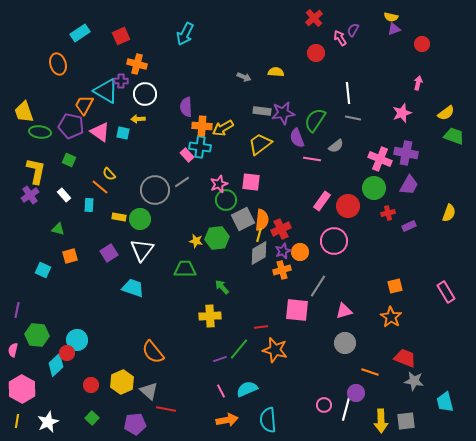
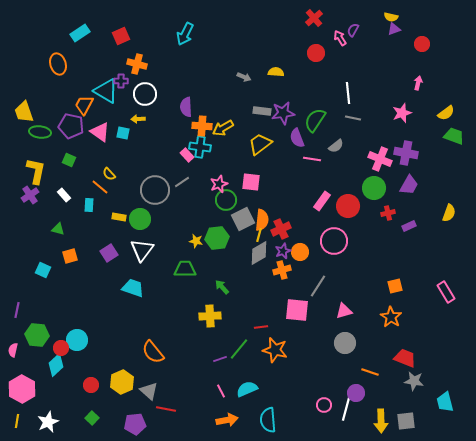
red circle at (67, 353): moved 6 px left, 5 px up
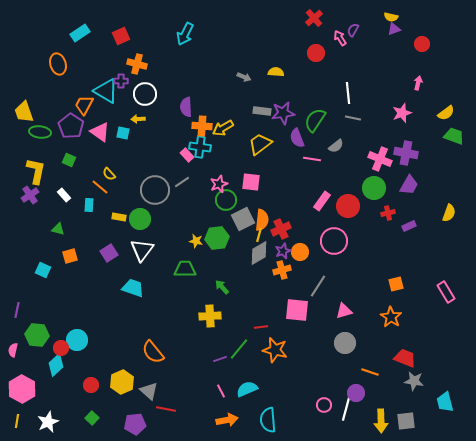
purple pentagon at (71, 126): rotated 20 degrees clockwise
orange square at (395, 286): moved 1 px right, 2 px up
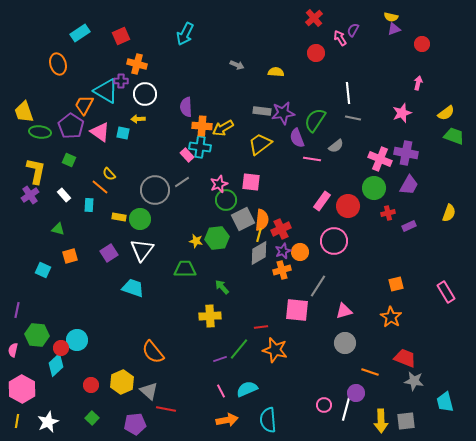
gray arrow at (244, 77): moved 7 px left, 12 px up
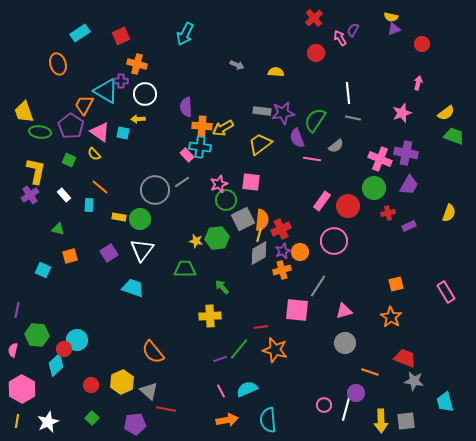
yellow semicircle at (109, 174): moved 15 px left, 20 px up
red circle at (61, 348): moved 3 px right, 1 px down
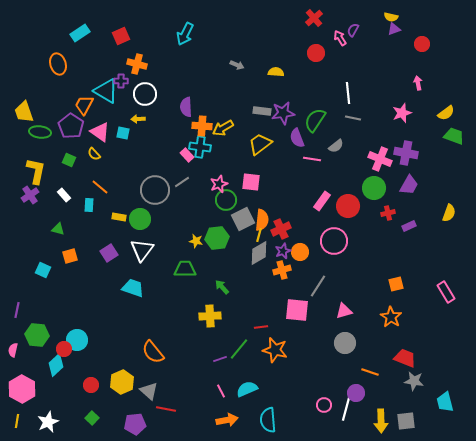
pink arrow at (418, 83): rotated 24 degrees counterclockwise
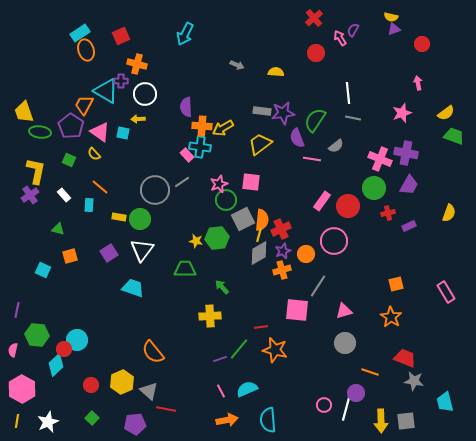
orange ellipse at (58, 64): moved 28 px right, 14 px up
orange circle at (300, 252): moved 6 px right, 2 px down
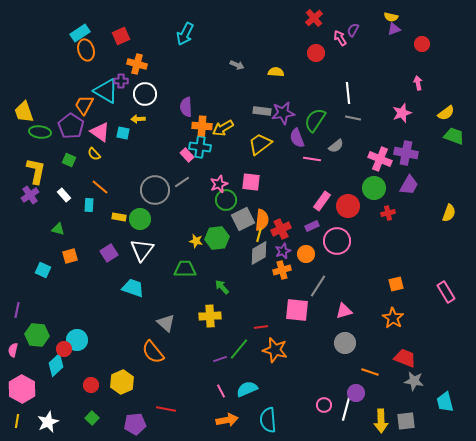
purple rectangle at (409, 226): moved 97 px left
pink circle at (334, 241): moved 3 px right
orange star at (391, 317): moved 2 px right, 1 px down
gray triangle at (149, 391): moved 17 px right, 68 px up
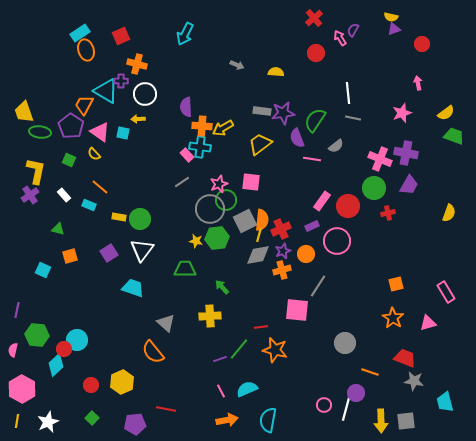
gray circle at (155, 190): moved 55 px right, 19 px down
cyan rectangle at (89, 205): rotated 72 degrees counterclockwise
gray square at (243, 219): moved 2 px right, 2 px down
gray diamond at (259, 253): moved 1 px left, 2 px down; rotated 20 degrees clockwise
pink triangle at (344, 311): moved 84 px right, 12 px down
cyan semicircle at (268, 420): rotated 15 degrees clockwise
